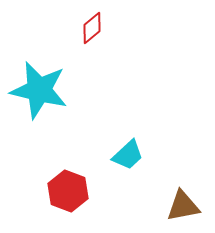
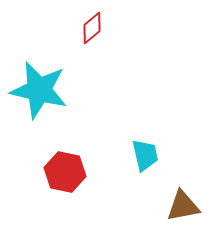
cyan trapezoid: moved 17 px right; rotated 60 degrees counterclockwise
red hexagon: moved 3 px left, 19 px up; rotated 9 degrees counterclockwise
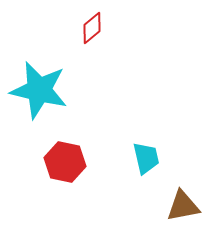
cyan trapezoid: moved 1 px right, 3 px down
red hexagon: moved 10 px up
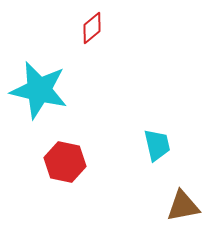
cyan trapezoid: moved 11 px right, 13 px up
